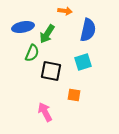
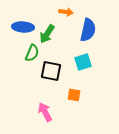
orange arrow: moved 1 px right, 1 px down
blue ellipse: rotated 15 degrees clockwise
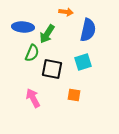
black square: moved 1 px right, 2 px up
pink arrow: moved 12 px left, 14 px up
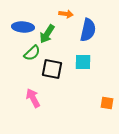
orange arrow: moved 2 px down
green semicircle: rotated 24 degrees clockwise
cyan square: rotated 18 degrees clockwise
orange square: moved 33 px right, 8 px down
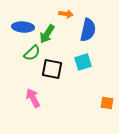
cyan square: rotated 18 degrees counterclockwise
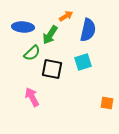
orange arrow: moved 2 px down; rotated 40 degrees counterclockwise
green arrow: moved 3 px right, 1 px down
pink arrow: moved 1 px left, 1 px up
